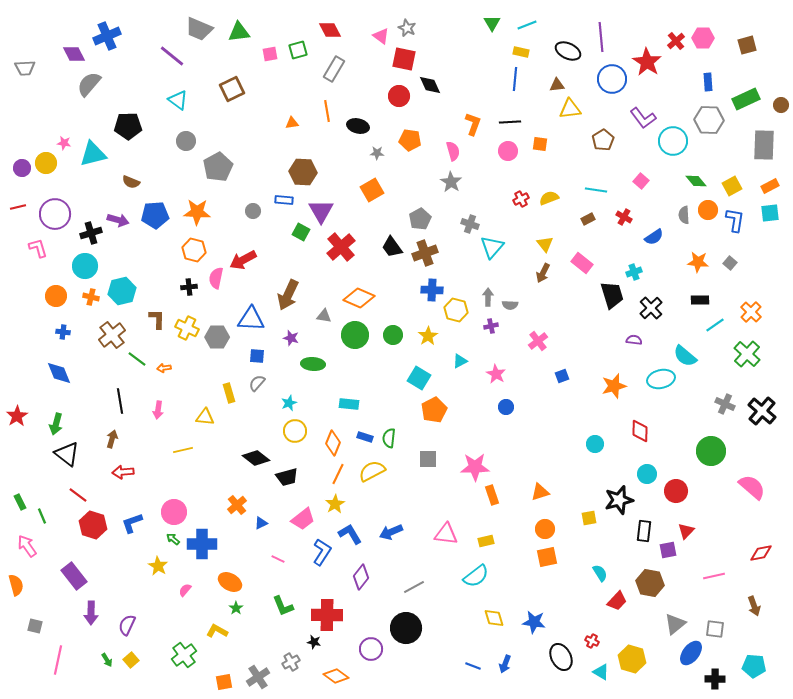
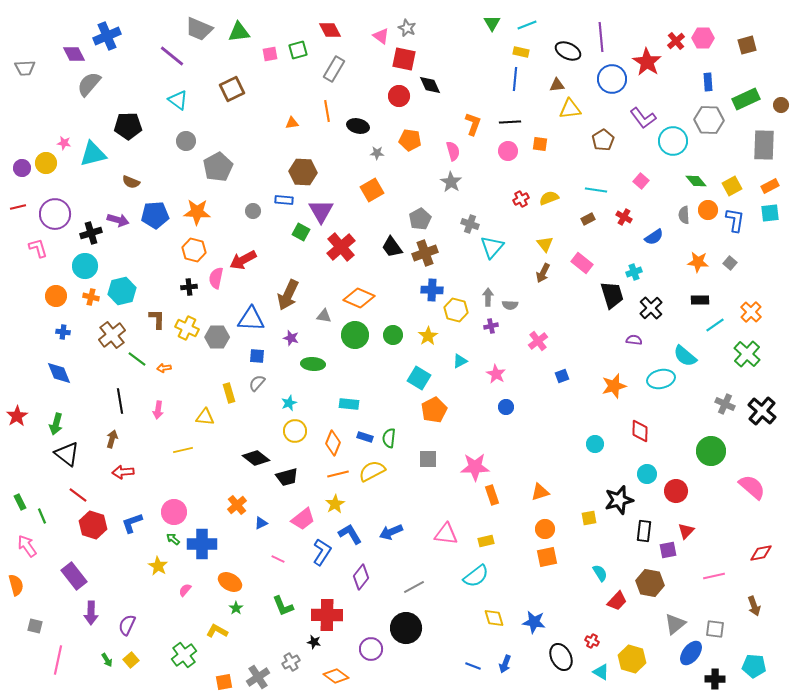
orange line at (338, 474): rotated 50 degrees clockwise
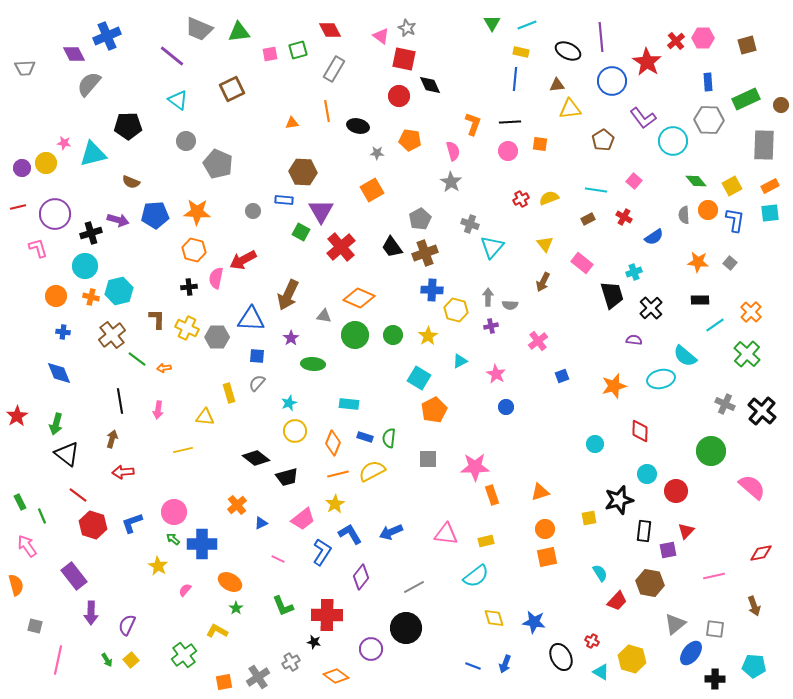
blue circle at (612, 79): moved 2 px down
gray pentagon at (218, 167): moved 3 px up; rotated 20 degrees counterclockwise
pink square at (641, 181): moved 7 px left
brown arrow at (543, 273): moved 9 px down
cyan hexagon at (122, 291): moved 3 px left
purple star at (291, 338): rotated 21 degrees clockwise
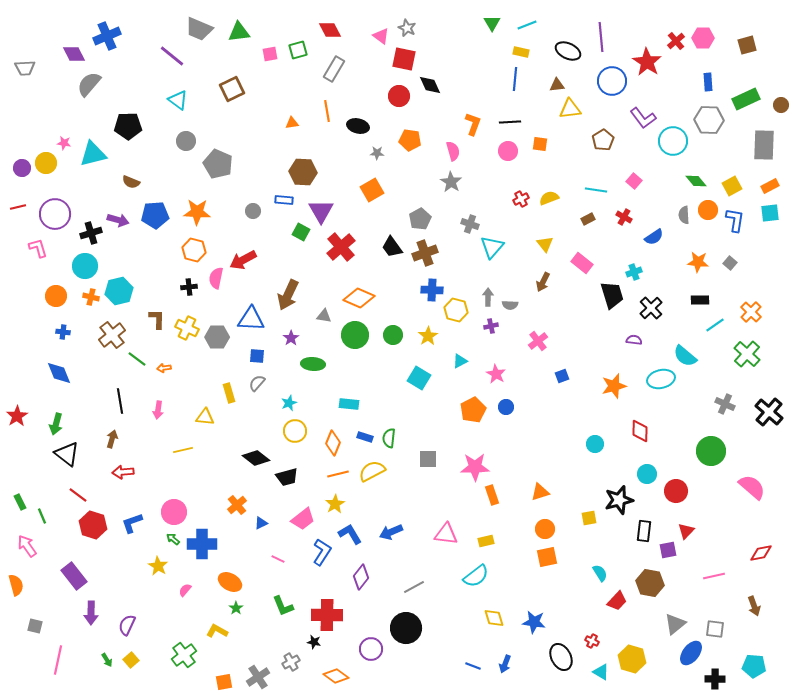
orange pentagon at (434, 410): moved 39 px right
black cross at (762, 411): moved 7 px right, 1 px down
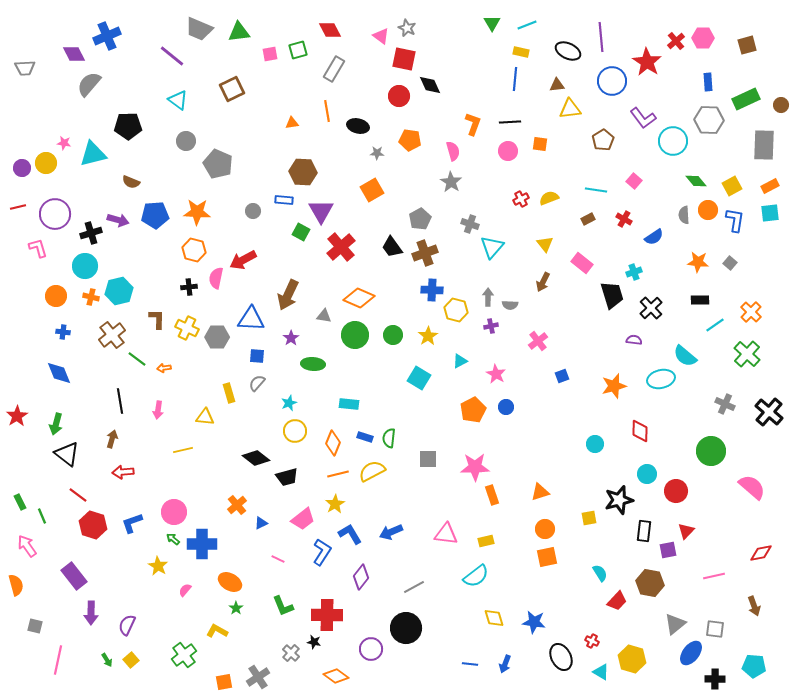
red cross at (624, 217): moved 2 px down
gray cross at (291, 662): moved 9 px up; rotated 18 degrees counterclockwise
blue line at (473, 666): moved 3 px left, 2 px up; rotated 14 degrees counterclockwise
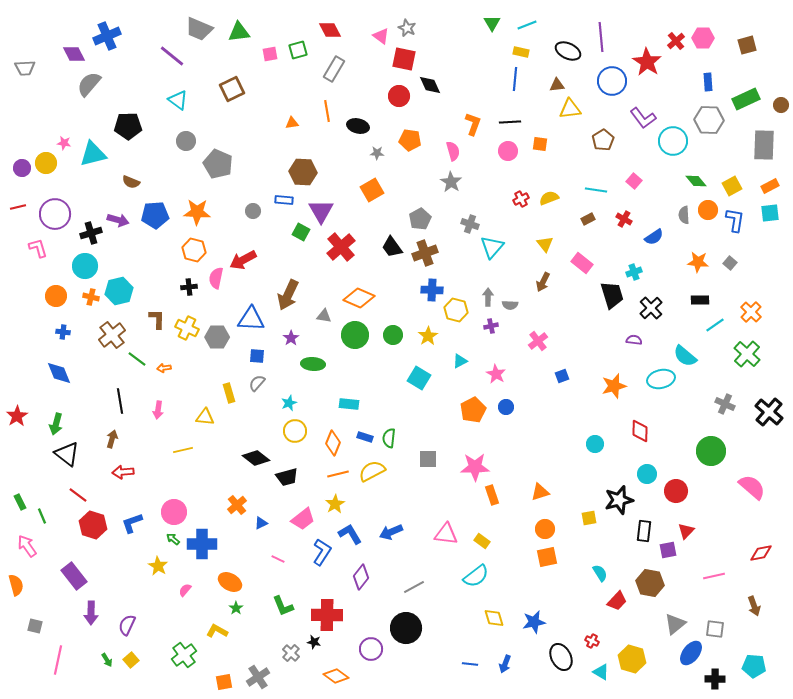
yellow rectangle at (486, 541): moved 4 px left; rotated 49 degrees clockwise
blue star at (534, 622): rotated 20 degrees counterclockwise
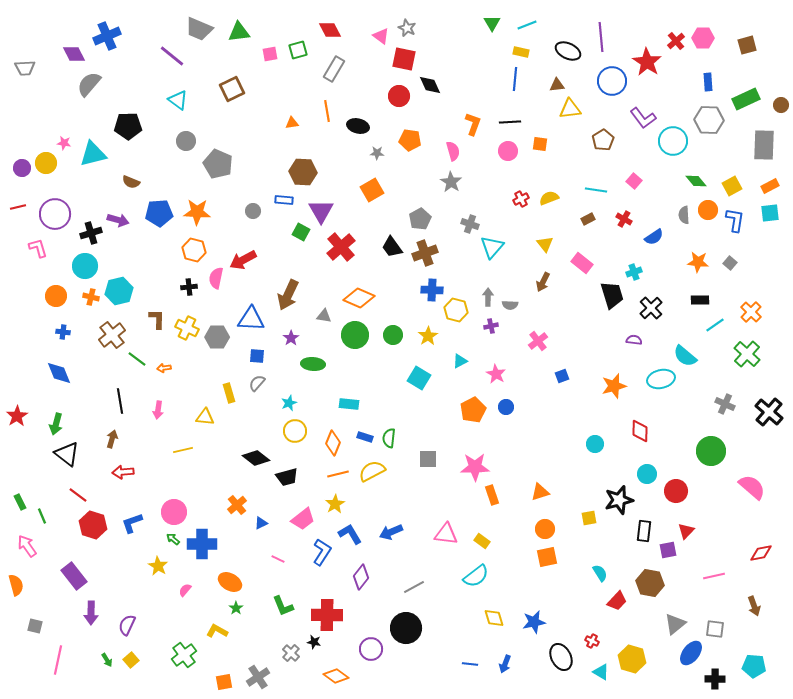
blue pentagon at (155, 215): moved 4 px right, 2 px up
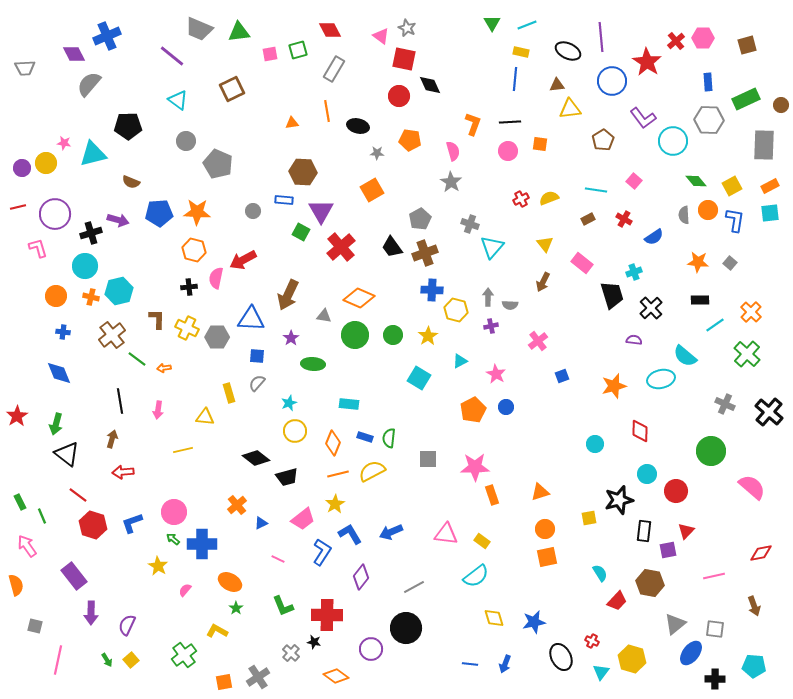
cyan triangle at (601, 672): rotated 36 degrees clockwise
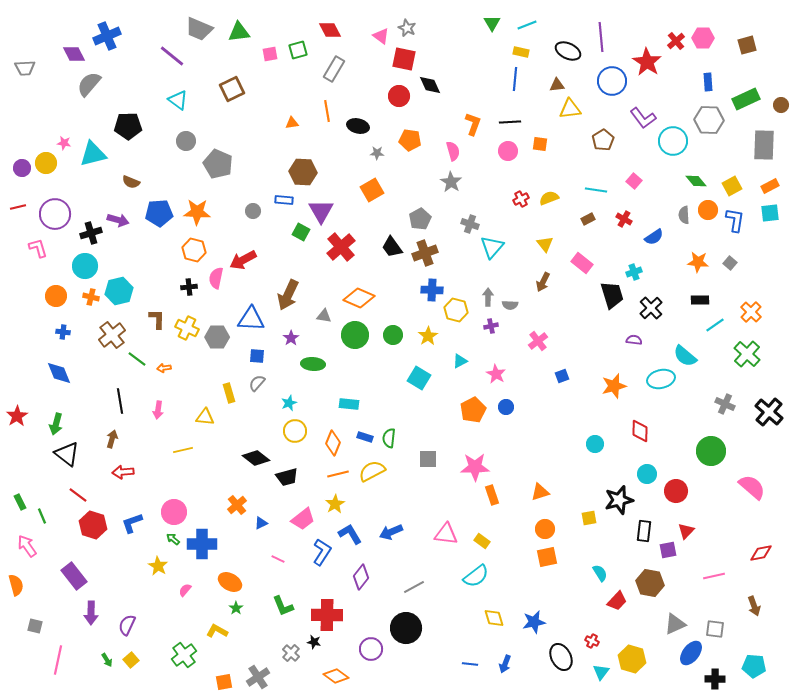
gray triangle at (675, 624): rotated 15 degrees clockwise
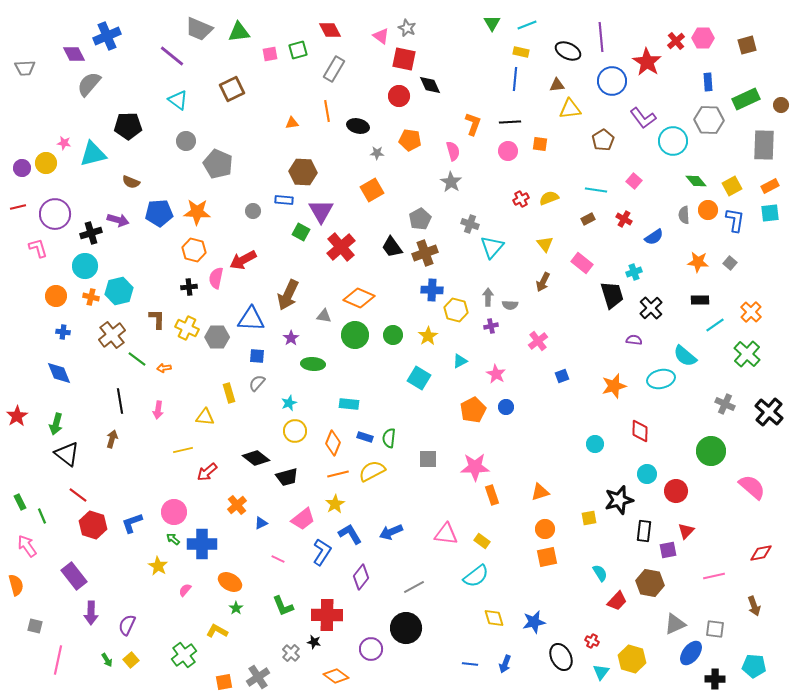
red arrow at (123, 472): moved 84 px right; rotated 35 degrees counterclockwise
